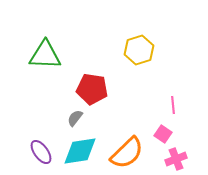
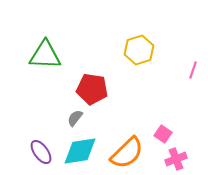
pink line: moved 20 px right, 35 px up; rotated 24 degrees clockwise
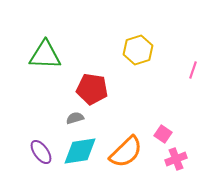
yellow hexagon: moved 1 px left
gray semicircle: rotated 36 degrees clockwise
orange semicircle: moved 1 px left, 1 px up
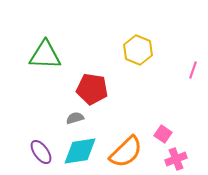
yellow hexagon: rotated 20 degrees counterclockwise
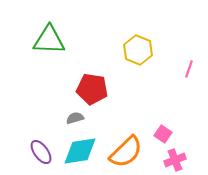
green triangle: moved 4 px right, 15 px up
pink line: moved 4 px left, 1 px up
pink cross: moved 1 px left, 1 px down
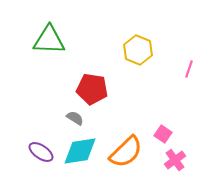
gray semicircle: rotated 48 degrees clockwise
purple ellipse: rotated 20 degrees counterclockwise
pink cross: rotated 15 degrees counterclockwise
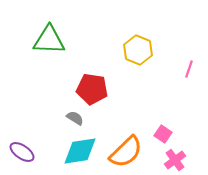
purple ellipse: moved 19 px left
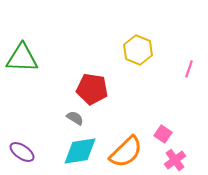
green triangle: moved 27 px left, 18 px down
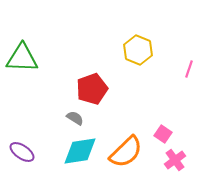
red pentagon: rotated 28 degrees counterclockwise
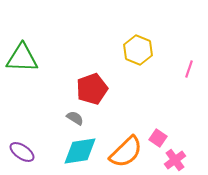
pink square: moved 5 px left, 4 px down
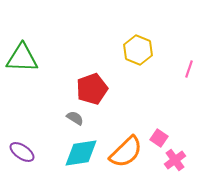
pink square: moved 1 px right
cyan diamond: moved 1 px right, 2 px down
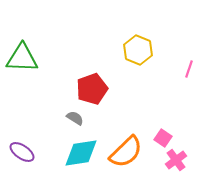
pink square: moved 4 px right
pink cross: moved 1 px right
